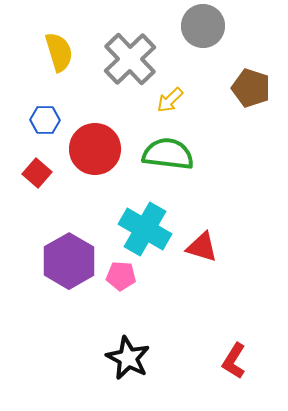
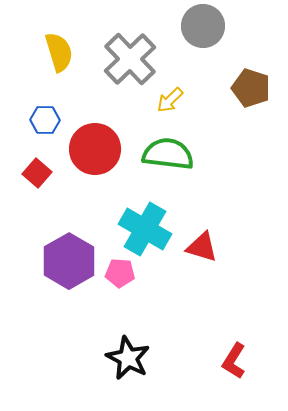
pink pentagon: moved 1 px left, 3 px up
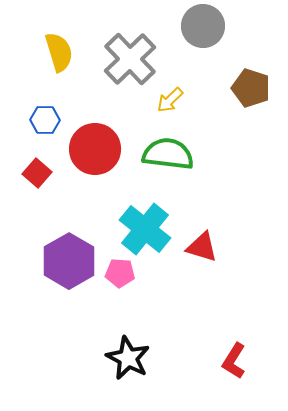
cyan cross: rotated 9 degrees clockwise
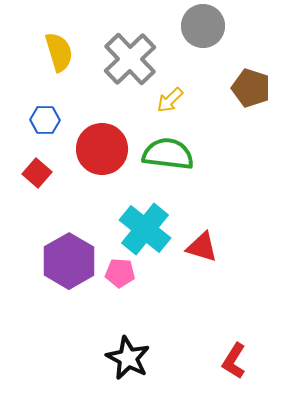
red circle: moved 7 px right
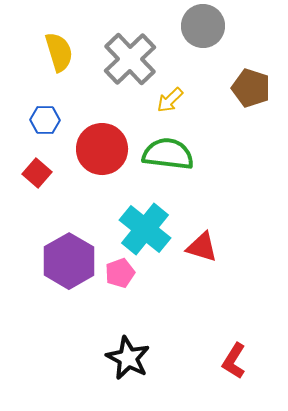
pink pentagon: rotated 24 degrees counterclockwise
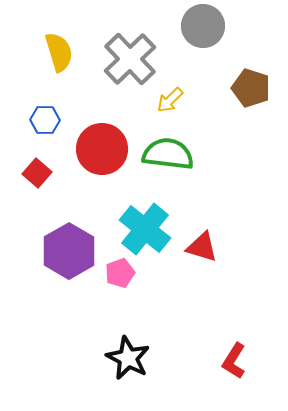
purple hexagon: moved 10 px up
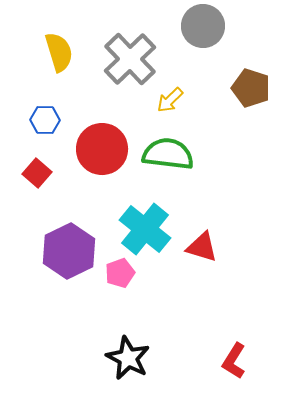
purple hexagon: rotated 4 degrees clockwise
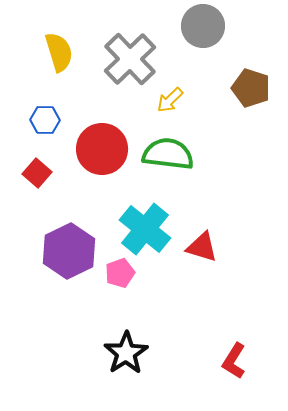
black star: moved 2 px left, 5 px up; rotated 12 degrees clockwise
